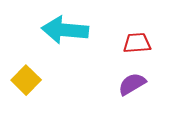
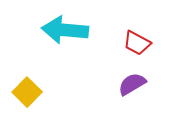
red trapezoid: rotated 148 degrees counterclockwise
yellow square: moved 1 px right, 12 px down
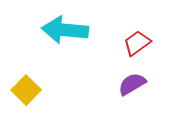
red trapezoid: rotated 116 degrees clockwise
yellow square: moved 1 px left, 2 px up
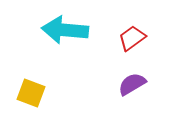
red trapezoid: moved 5 px left, 5 px up
yellow square: moved 5 px right, 3 px down; rotated 24 degrees counterclockwise
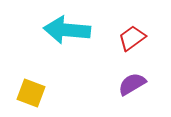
cyan arrow: moved 2 px right
